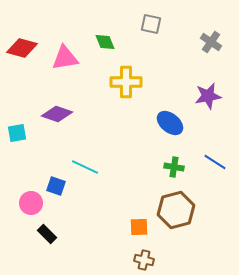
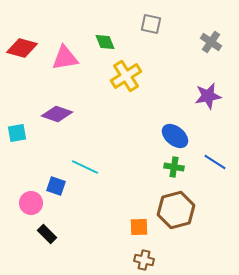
yellow cross: moved 6 px up; rotated 32 degrees counterclockwise
blue ellipse: moved 5 px right, 13 px down
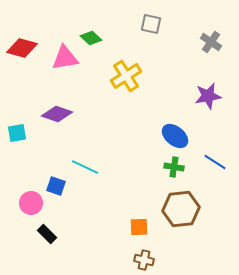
green diamond: moved 14 px left, 4 px up; rotated 25 degrees counterclockwise
brown hexagon: moved 5 px right, 1 px up; rotated 9 degrees clockwise
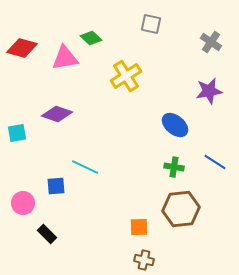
purple star: moved 1 px right, 5 px up
blue ellipse: moved 11 px up
blue square: rotated 24 degrees counterclockwise
pink circle: moved 8 px left
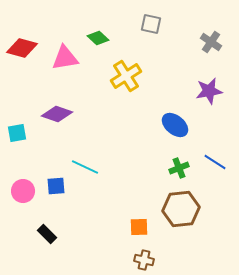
green diamond: moved 7 px right
green cross: moved 5 px right, 1 px down; rotated 30 degrees counterclockwise
pink circle: moved 12 px up
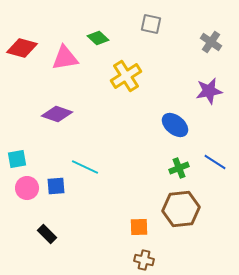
cyan square: moved 26 px down
pink circle: moved 4 px right, 3 px up
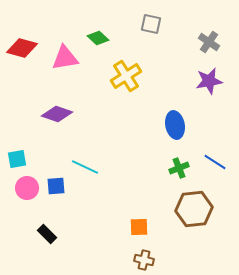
gray cross: moved 2 px left
purple star: moved 10 px up
blue ellipse: rotated 40 degrees clockwise
brown hexagon: moved 13 px right
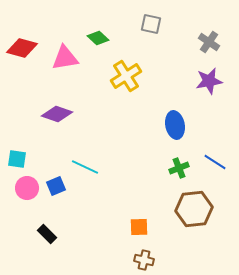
cyan square: rotated 18 degrees clockwise
blue square: rotated 18 degrees counterclockwise
